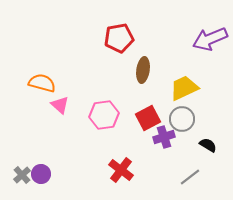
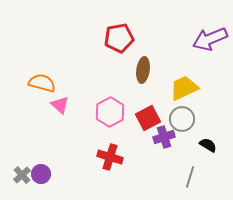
pink hexagon: moved 6 px right, 3 px up; rotated 20 degrees counterclockwise
red cross: moved 11 px left, 13 px up; rotated 20 degrees counterclockwise
gray line: rotated 35 degrees counterclockwise
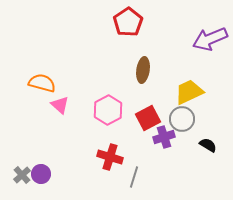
red pentagon: moved 9 px right, 16 px up; rotated 24 degrees counterclockwise
yellow trapezoid: moved 5 px right, 4 px down
pink hexagon: moved 2 px left, 2 px up
gray line: moved 56 px left
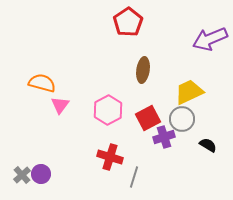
pink triangle: rotated 24 degrees clockwise
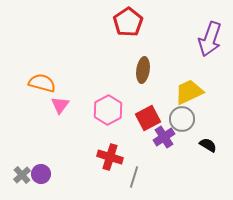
purple arrow: rotated 48 degrees counterclockwise
purple cross: rotated 15 degrees counterclockwise
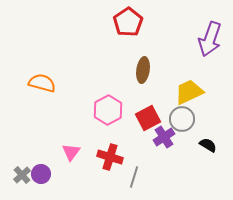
pink triangle: moved 11 px right, 47 px down
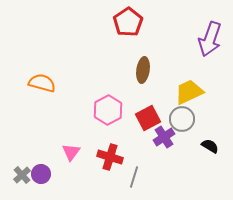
black semicircle: moved 2 px right, 1 px down
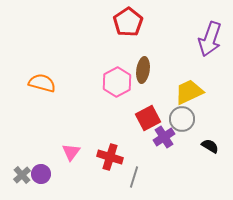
pink hexagon: moved 9 px right, 28 px up
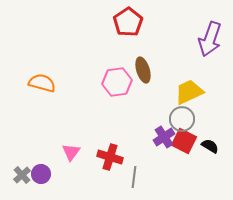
brown ellipse: rotated 25 degrees counterclockwise
pink hexagon: rotated 20 degrees clockwise
red square: moved 36 px right, 23 px down; rotated 35 degrees counterclockwise
gray line: rotated 10 degrees counterclockwise
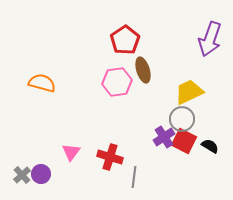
red pentagon: moved 3 px left, 18 px down
